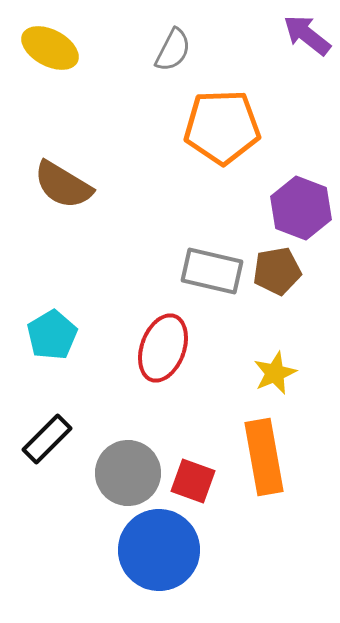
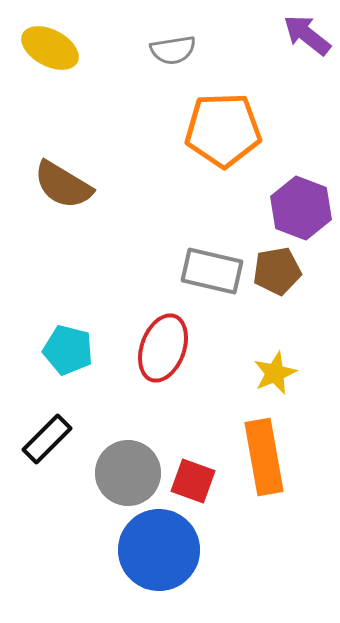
gray semicircle: rotated 54 degrees clockwise
orange pentagon: moved 1 px right, 3 px down
cyan pentagon: moved 16 px right, 15 px down; rotated 27 degrees counterclockwise
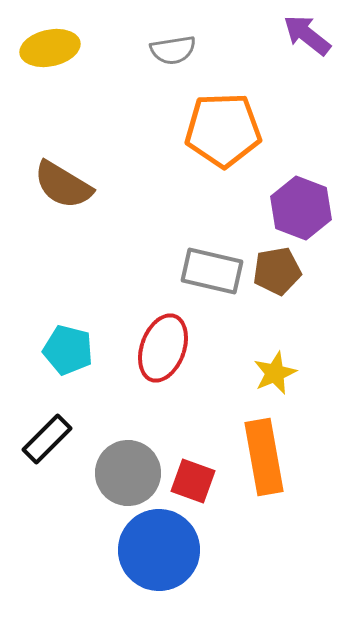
yellow ellipse: rotated 40 degrees counterclockwise
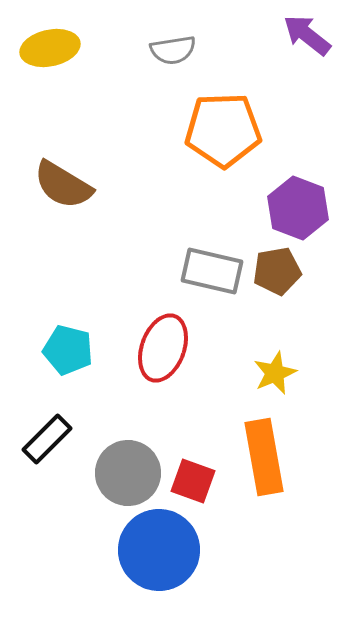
purple hexagon: moved 3 px left
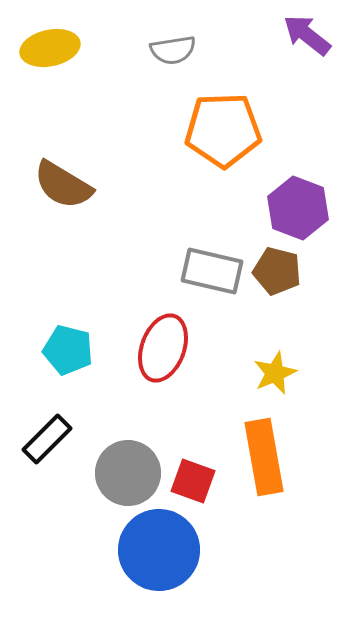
brown pentagon: rotated 24 degrees clockwise
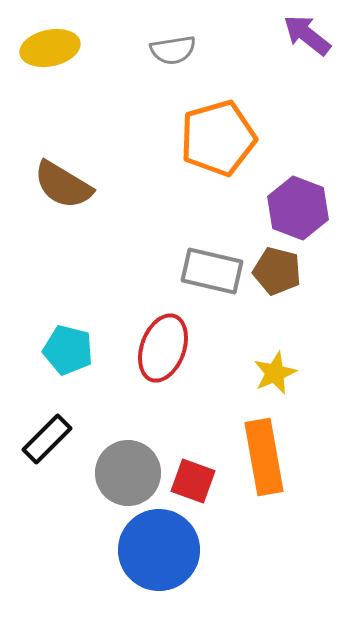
orange pentagon: moved 5 px left, 8 px down; rotated 14 degrees counterclockwise
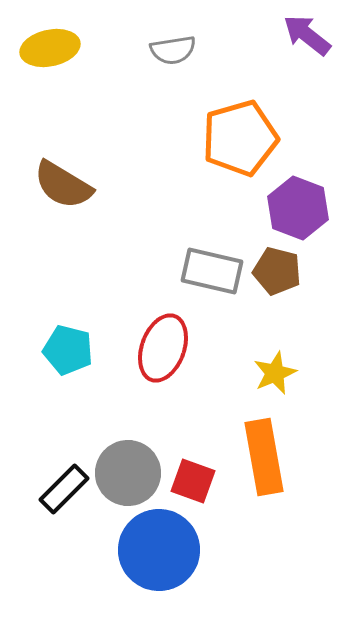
orange pentagon: moved 22 px right
black rectangle: moved 17 px right, 50 px down
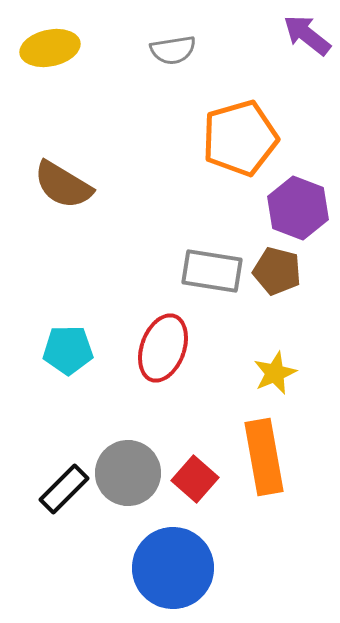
gray rectangle: rotated 4 degrees counterclockwise
cyan pentagon: rotated 15 degrees counterclockwise
red square: moved 2 px right, 2 px up; rotated 21 degrees clockwise
blue circle: moved 14 px right, 18 px down
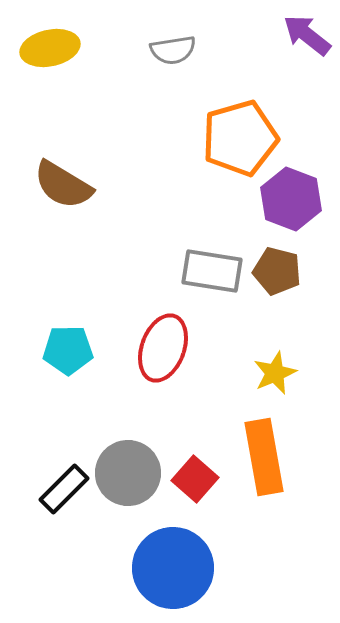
purple hexagon: moved 7 px left, 9 px up
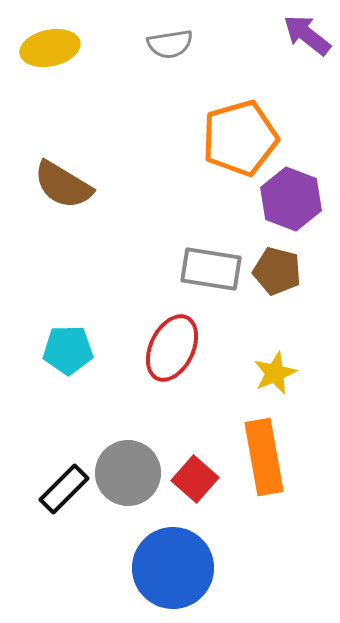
gray semicircle: moved 3 px left, 6 px up
gray rectangle: moved 1 px left, 2 px up
red ellipse: moved 9 px right; rotated 6 degrees clockwise
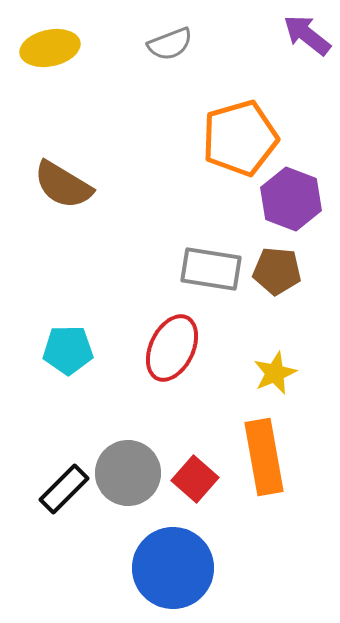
gray semicircle: rotated 12 degrees counterclockwise
brown pentagon: rotated 9 degrees counterclockwise
